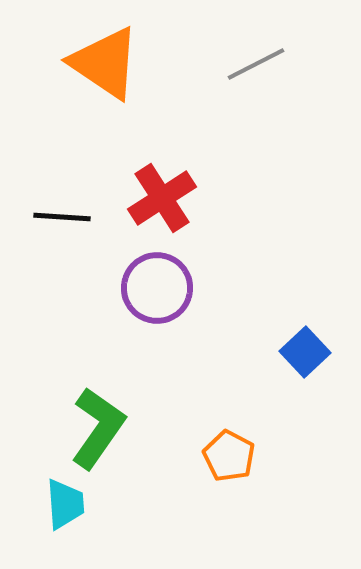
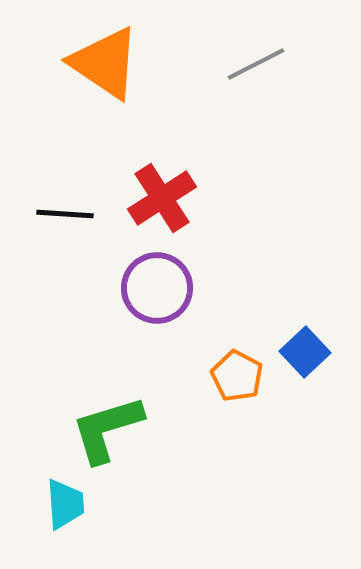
black line: moved 3 px right, 3 px up
green L-shape: moved 9 px right, 1 px down; rotated 142 degrees counterclockwise
orange pentagon: moved 8 px right, 80 px up
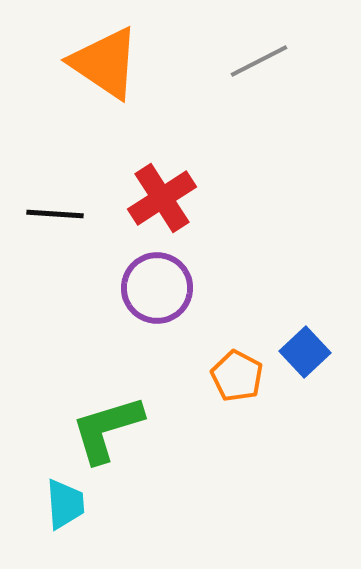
gray line: moved 3 px right, 3 px up
black line: moved 10 px left
